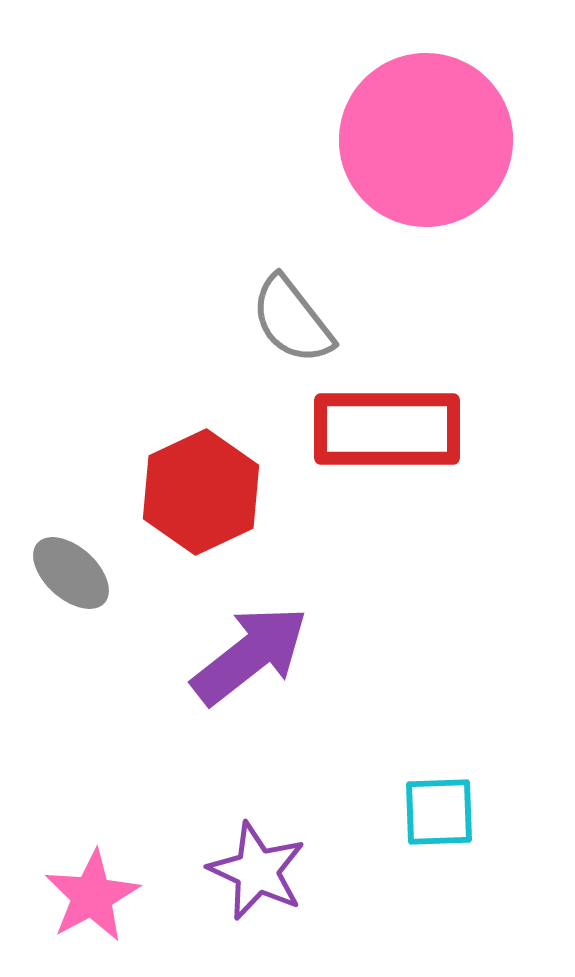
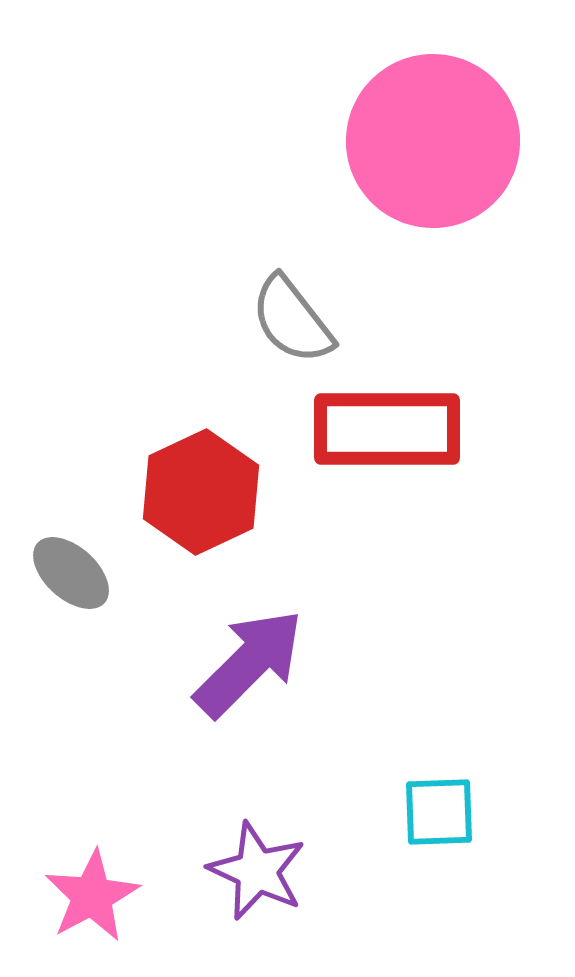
pink circle: moved 7 px right, 1 px down
purple arrow: moved 1 px left, 8 px down; rotated 7 degrees counterclockwise
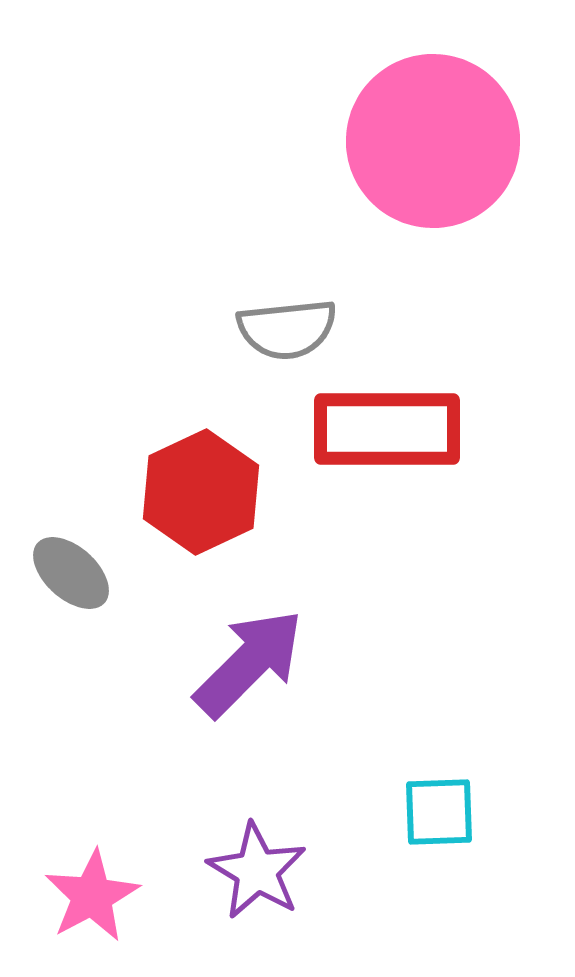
gray semicircle: moved 5 px left, 9 px down; rotated 58 degrees counterclockwise
purple star: rotated 6 degrees clockwise
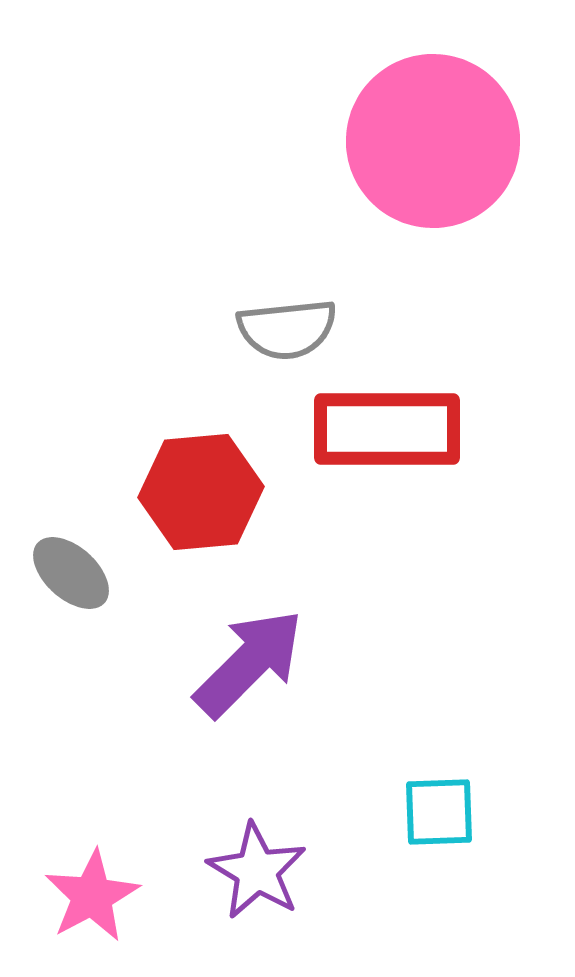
red hexagon: rotated 20 degrees clockwise
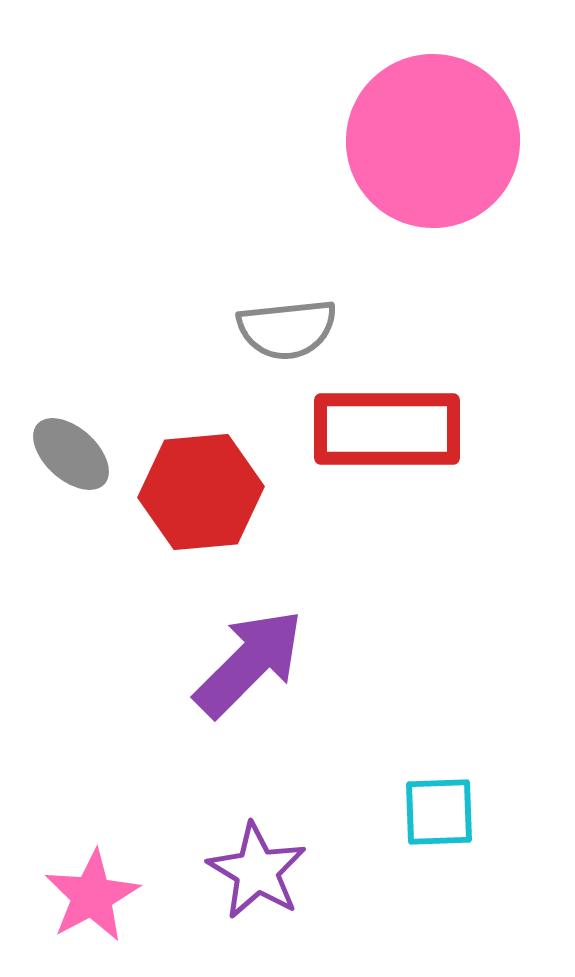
gray ellipse: moved 119 px up
